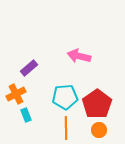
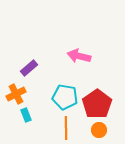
cyan pentagon: rotated 15 degrees clockwise
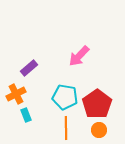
pink arrow: rotated 60 degrees counterclockwise
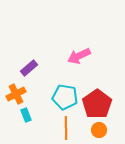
pink arrow: rotated 20 degrees clockwise
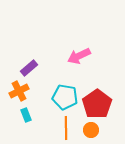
orange cross: moved 3 px right, 3 px up
orange circle: moved 8 px left
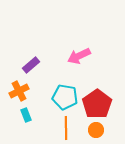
purple rectangle: moved 2 px right, 3 px up
orange circle: moved 5 px right
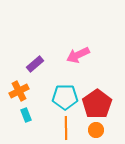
pink arrow: moved 1 px left, 1 px up
purple rectangle: moved 4 px right, 1 px up
cyan pentagon: rotated 10 degrees counterclockwise
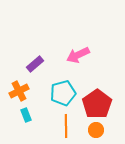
cyan pentagon: moved 2 px left, 4 px up; rotated 15 degrees counterclockwise
orange line: moved 2 px up
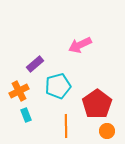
pink arrow: moved 2 px right, 10 px up
cyan pentagon: moved 5 px left, 7 px up
orange circle: moved 11 px right, 1 px down
